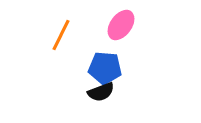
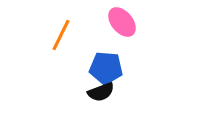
pink ellipse: moved 1 px right, 3 px up; rotated 76 degrees counterclockwise
blue pentagon: moved 1 px right
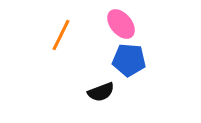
pink ellipse: moved 1 px left, 2 px down
blue pentagon: moved 23 px right, 8 px up
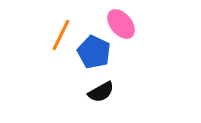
blue pentagon: moved 35 px left, 8 px up; rotated 20 degrees clockwise
black semicircle: rotated 8 degrees counterclockwise
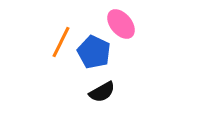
orange line: moved 7 px down
black semicircle: moved 1 px right
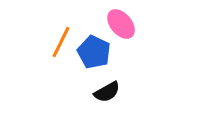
black semicircle: moved 5 px right
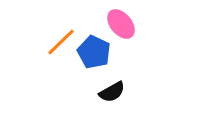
orange line: rotated 20 degrees clockwise
black semicircle: moved 5 px right
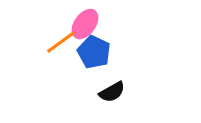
pink ellipse: moved 36 px left; rotated 76 degrees clockwise
orange line: rotated 8 degrees clockwise
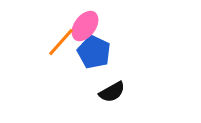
pink ellipse: moved 2 px down
orange line: rotated 12 degrees counterclockwise
